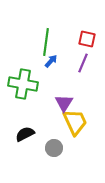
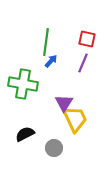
yellow trapezoid: moved 3 px up
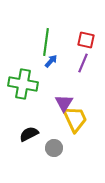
red square: moved 1 px left, 1 px down
black semicircle: moved 4 px right
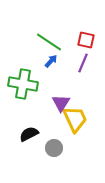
green line: moved 3 px right; rotated 64 degrees counterclockwise
purple triangle: moved 3 px left
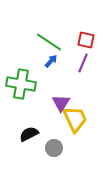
green cross: moved 2 px left
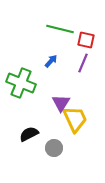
green line: moved 11 px right, 13 px up; rotated 20 degrees counterclockwise
green cross: moved 1 px up; rotated 12 degrees clockwise
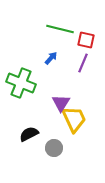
blue arrow: moved 3 px up
yellow trapezoid: moved 1 px left
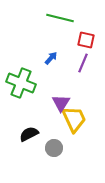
green line: moved 11 px up
